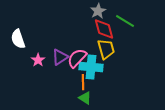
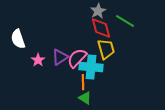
red diamond: moved 3 px left, 1 px up
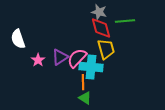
gray star: moved 1 px right, 1 px down; rotated 28 degrees counterclockwise
green line: rotated 36 degrees counterclockwise
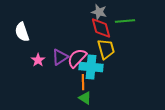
white semicircle: moved 4 px right, 7 px up
